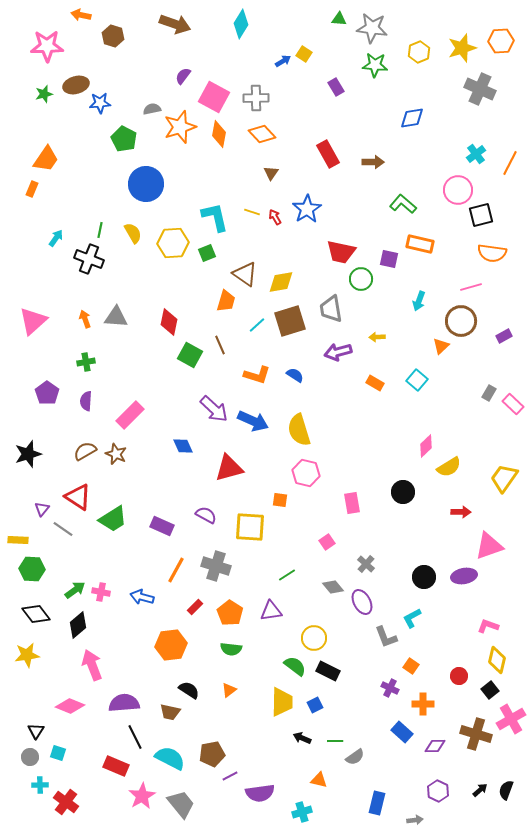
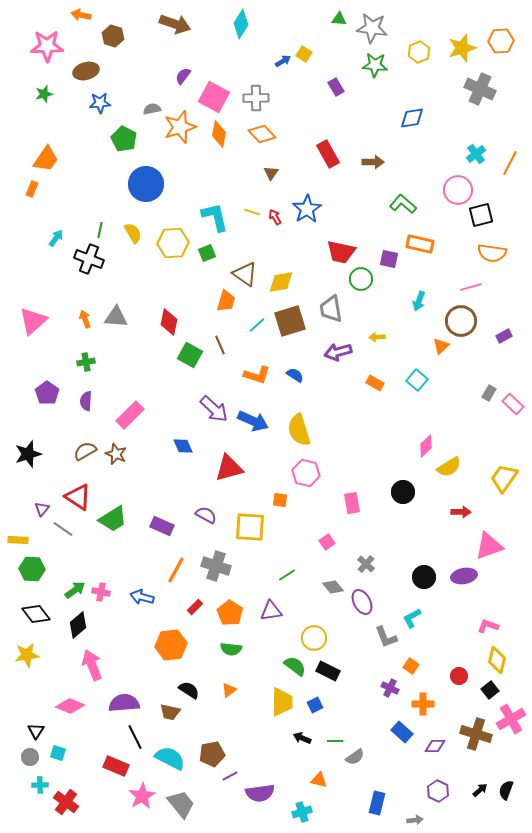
brown ellipse at (76, 85): moved 10 px right, 14 px up
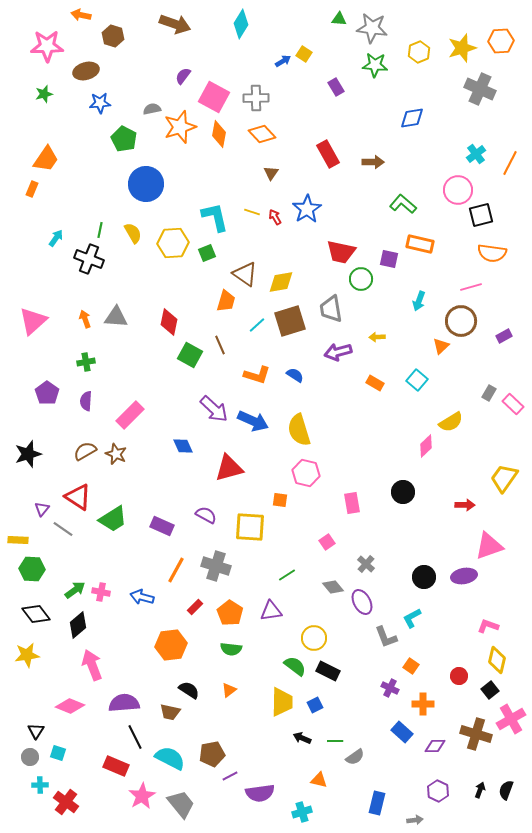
yellow semicircle at (449, 467): moved 2 px right, 45 px up
red arrow at (461, 512): moved 4 px right, 7 px up
black arrow at (480, 790): rotated 28 degrees counterclockwise
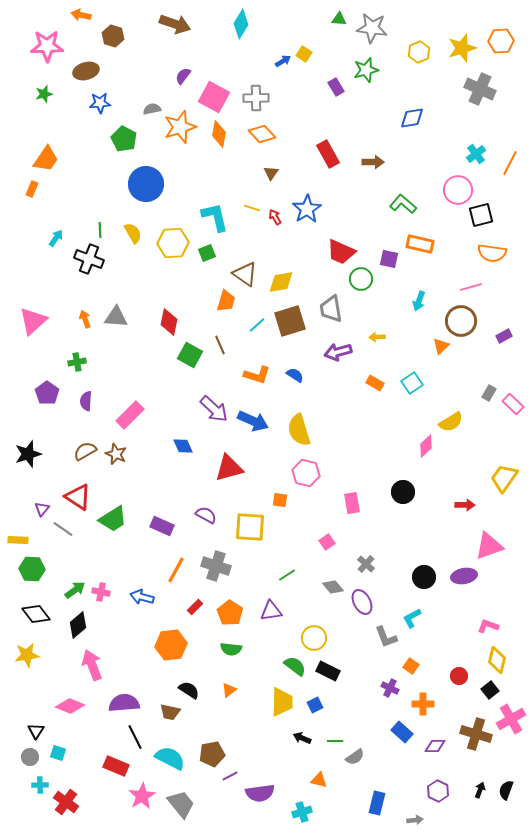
green star at (375, 65): moved 9 px left, 5 px down; rotated 20 degrees counterclockwise
yellow line at (252, 212): moved 4 px up
green line at (100, 230): rotated 14 degrees counterclockwise
red trapezoid at (341, 252): rotated 12 degrees clockwise
green cross at (86, 362): moved 9 px left
cyan square at (417, 380): moved 5 px left, 3 px down; rotated 15 degrees clockwise
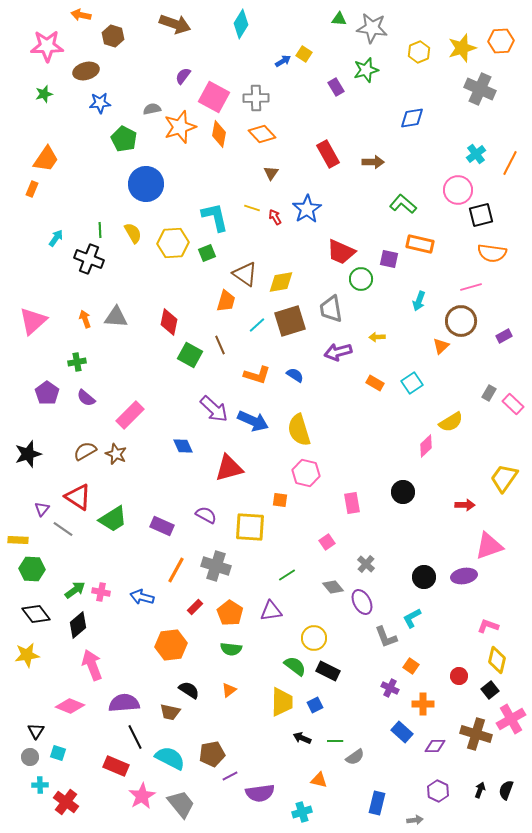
purple semicircle at (86, 401): moved 3 px up; rotated 54 degrees counterclockwise
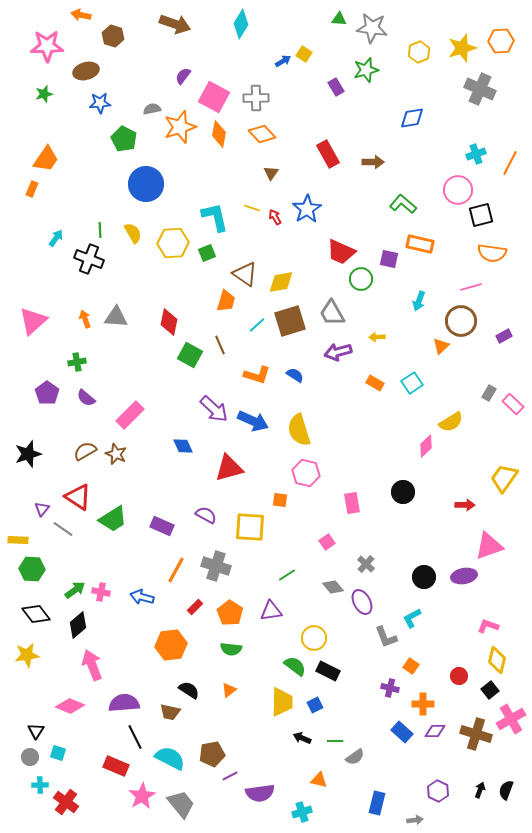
cyan cross at (476, 154): rotated 18 degrees clockwise
gray trapezoid at (331, 309): moved 1 px right, 4 px down; rotated 20 degrees counterclockwise
purple cross at (390, 688): rotated 12 degrees counterclockwise
purple diamond at (435, 746): moved 15 px up
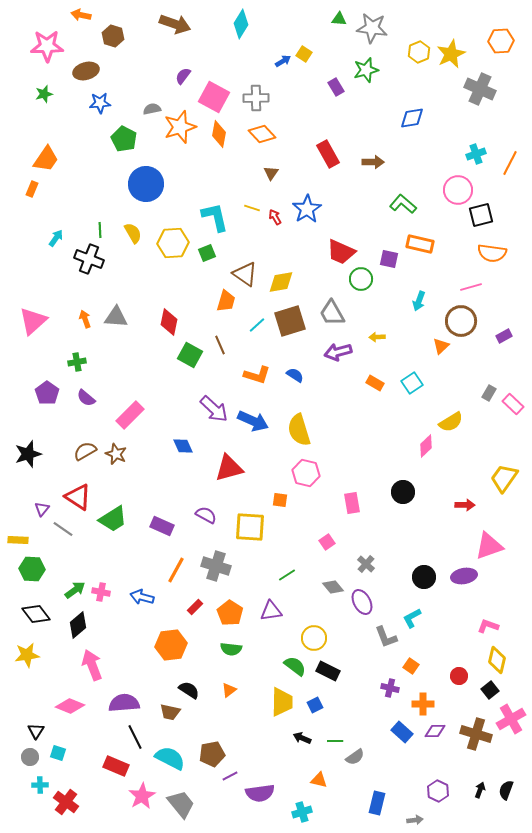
yellow star at (462, 48): moved 11 px left, 6 px down; rotated 8 degrees counterclockwise
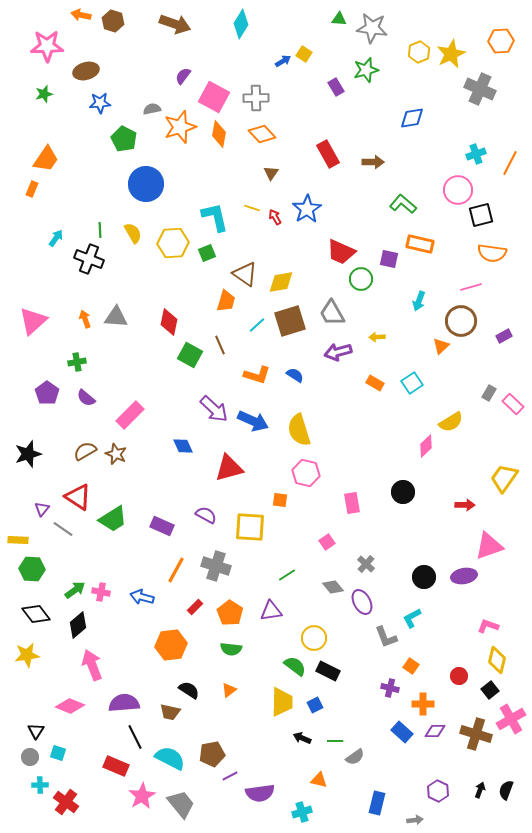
brown hexagon at (113, 36): moved 15 px up
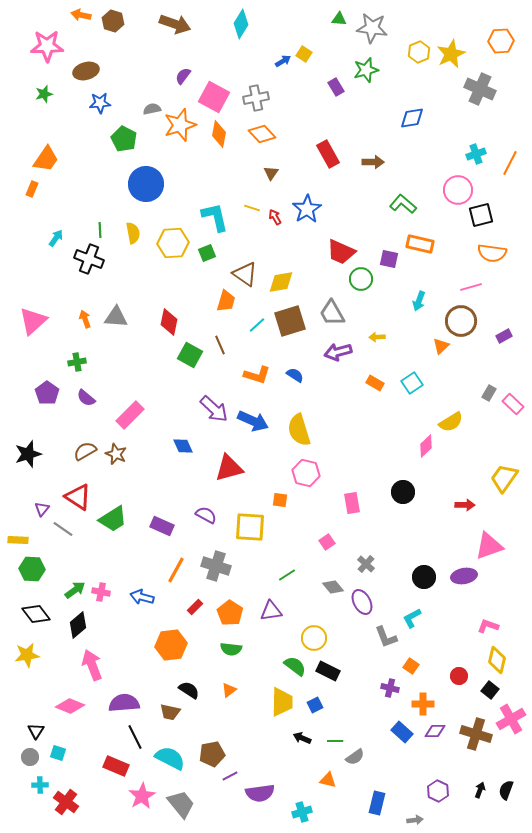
gray cross at (256, 98): rotated 10 degrees counterclockwise
orange star at (180, 127): moved 2 px up
yellow semicircle at (133, 233): rotated 20 degrees clockwise
black square at (490, 690): rotated 12 degrees counterclockwise
orange triangle at (319, 780): moved 9 px right
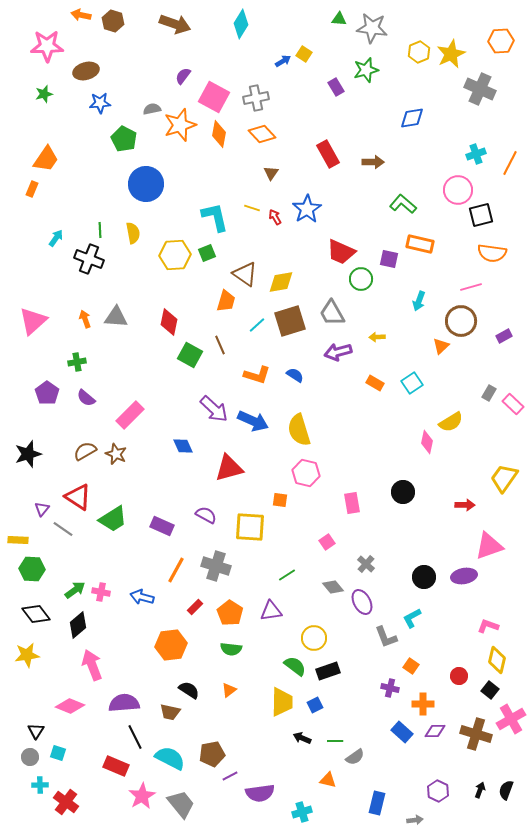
yellow hexagon at (173, 243): moved 2 px right, 12 px down
pink diamond at (426, 446): moved 1 px right, 4 px up; rotated 35 degrees counterclockwise
black rectangle at (328, 671): rotated 45 degrees counterclockwise
